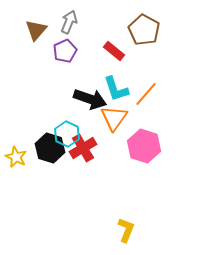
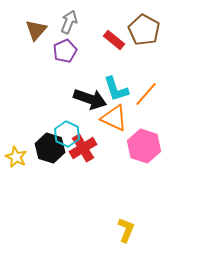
red rectangle: moved 11 px up
orange triangle: rotated 40 degrees counterclockwise
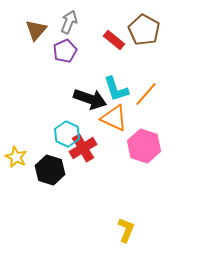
black hexagon: moved 22 px down
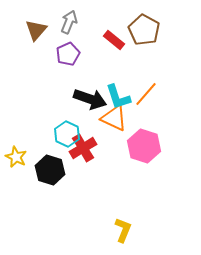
purple pentagon: moved 3 px right, 3 px down
cyan L-shape: moved 2 px right, 8 px down
yellow L-shape: moved 3 px left
